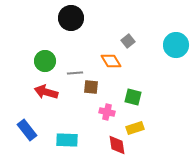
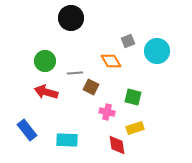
gray square: rotated 16 degrees clockwise
cyan circle: moved 19 px left, 6 px down
brown square: rotated 21 degrees clockwise
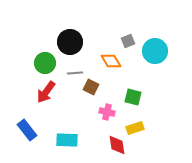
black circle: moved 1 px left, 24 px down
cyan circle: moved 2 px left
green circle: moved 2 px down
red arrow: rotated 70 degrees counterclockwise
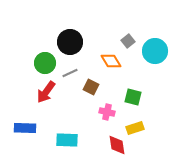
gray square: rotated 16 degrees counterclockwise
gray line: moved 5 px left; rotated 21 degrees counterclockwise
blue rectangle: moved 2 px left, 2 px up; rotated 50 degrees counterclockwise
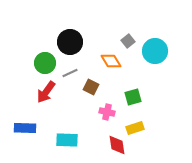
green square: rotated 30 degrees counterclockwise
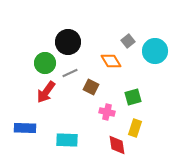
black circle: moved 2 px left
yellow rectangle: rotated 54 degrees counterclockwise
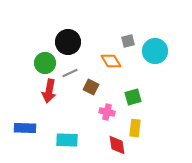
gray square: rotated 24 degrees clockwise
red arrow: moved 3 px right, 1 px up; rotated 25 degrees counterclockwise
yellow rectangle: rotated 12 degrees counterclockwise
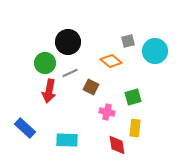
orange diamond: rotated 20 degrees counterclockwise
blue rectangle: rotated 40 degrees clockwise
